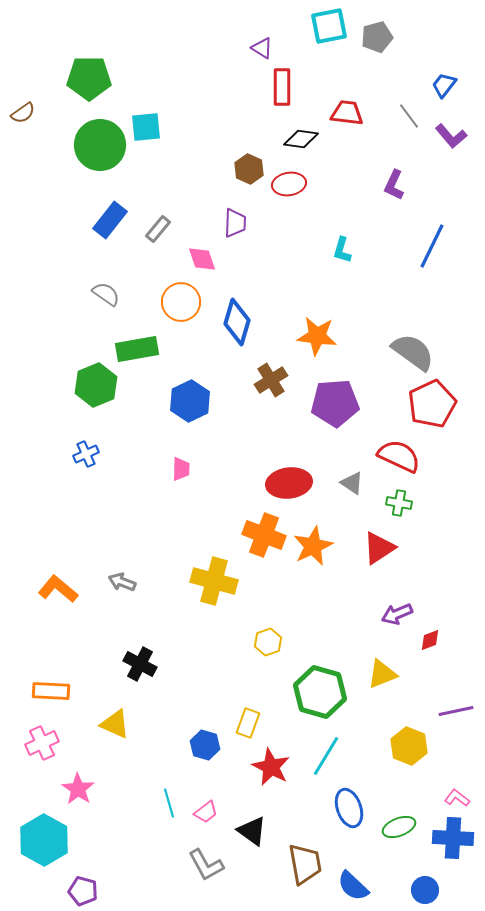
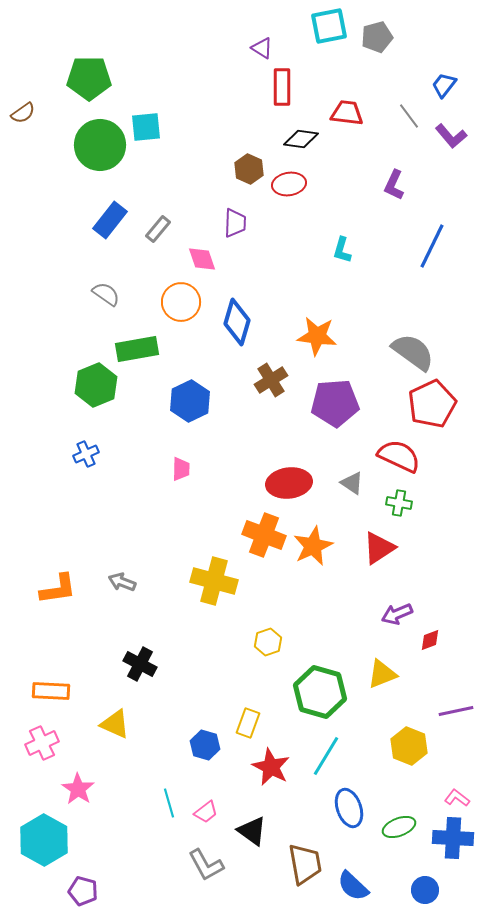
orange L-shape at (58, 589): rotated 132 degrees clockwise
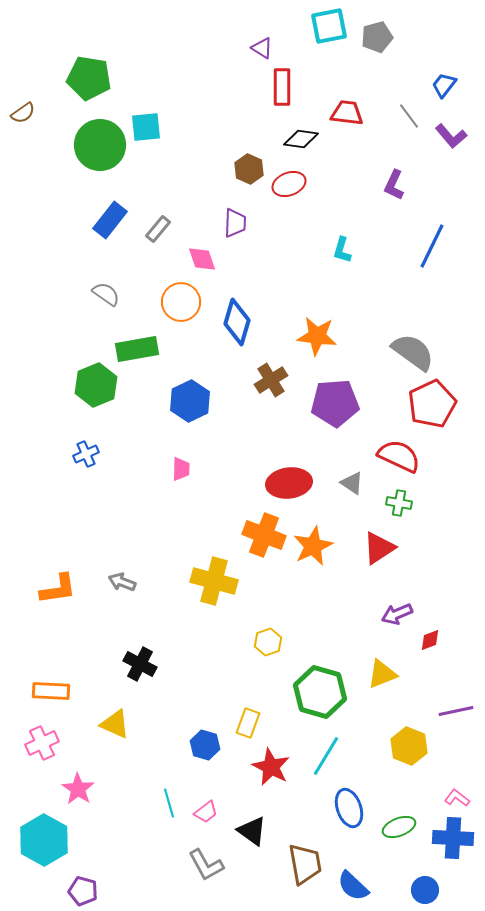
green pentagon at (89, 78): rotated 9 degrees clockwise
red ellipse at (289, 184): rotated 12 degrees counterclockwise
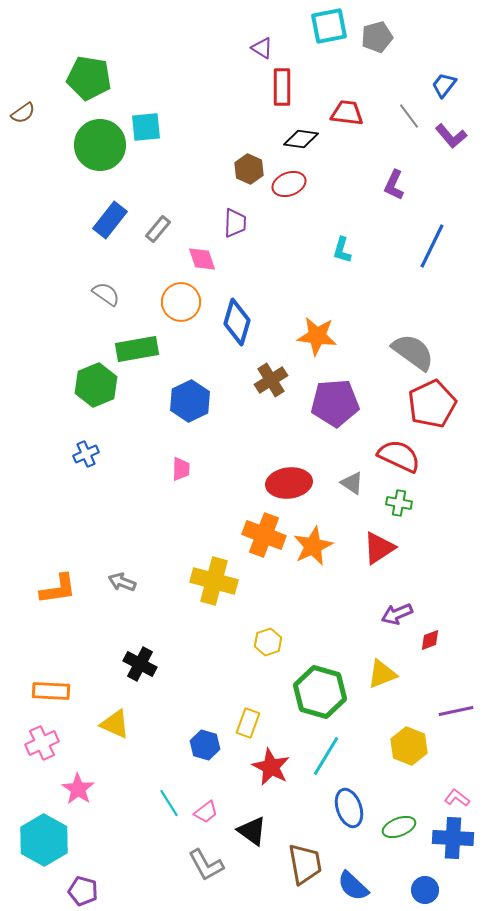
cyan line at (169, 803): rotated 16 degrees counterclockwise
